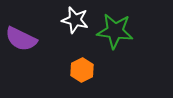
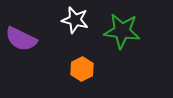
green star: moved 7 px right
orange hexagon: moved 1 px up
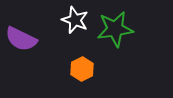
white star: rotated 8 degrees clockwise
green star: moved 7 px left, 2 px up; rotated 15 degrees counterclockwise
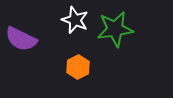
orange hexagon: moved 4 px left, 2 px up
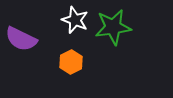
green star: moved 2 px left, 2 px up
orange hexagon: moved 7 px left, 5 px up
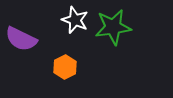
orange hexagon: moved 6 px left, 5 px down
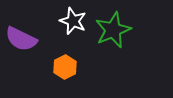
white star: moved 2 px left, 1 px down
green star: moved 3 px down; rotated 15 degrees counterclockwise
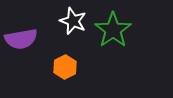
green star: rotated 12 degrees counterclockwise
purple semicircle: rotated 36 degrees counterclockwise
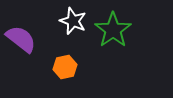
purple semicircle: rotated 132 degrees counterclockwise
orange hexagon: rotated 15 degrees clockwise
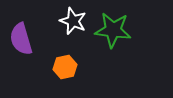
green star: rotated 30 degrees counterclockwise
purple semicircle: rotated 144 degrees counterclockwise
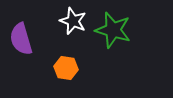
green star: rotated 9 degrees clockwise
orange hexagon: moved 1 px right, 1 px down; rotated 20 degrees clockwise
